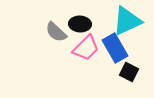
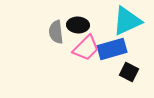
black ellipse: moved 2 px left, 1 px down
gray semicircle: rotated 40 degrees clockwise
blue rectangle: moved 3 px left, 1 px down; rotated 76 degrees counterclockwise
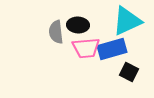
pink trapezoid: rotated 40 degrees clockwise
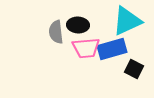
black square: moved 5 px right, 3 px up
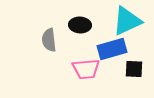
black ellipse: moved 2 px right
gray semicircle: moved 7 px left, 8 px down
pink trapezoid: moved 21 px down
black square: rotated 24 degrees counterclockwise
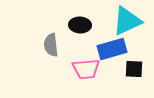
gray semicircle: moved 2 px right, 5 px down
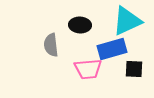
pink trapezoid: moved 2 px right
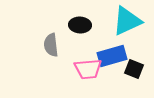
blue rectangle: moved 7 px down
black square: rotated 18 degrees clockwise
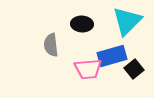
cyan triangle: rotated 20 degrees counterclockwise
black ellipse: moved 2 px right, 1 px up
black square: rotated 30 degrees clockwise
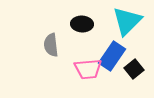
blue rectangle: rotated 40 degrees counterclockwise
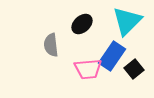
black ellipse: rotated 45 degrees counterclockwise
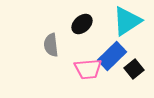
cyan triangle: rotated 12 degrees clockwise
blue rectangle: rotated 12 degrees clockwise
